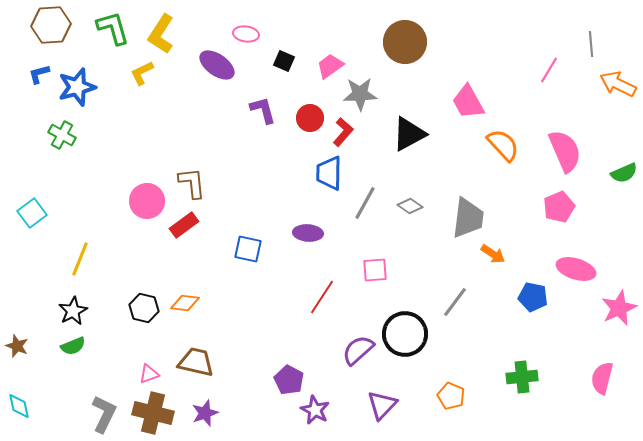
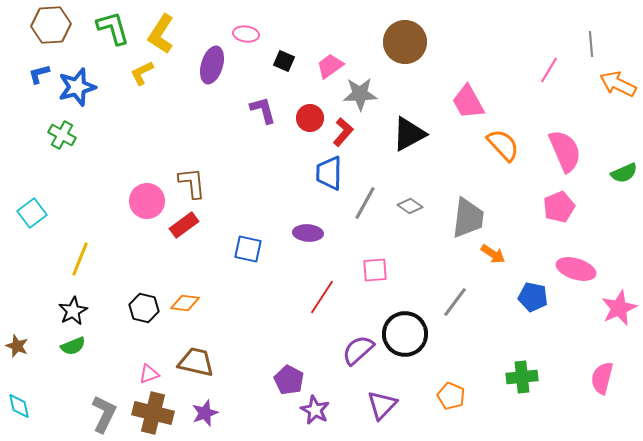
purple ellipse at (217, 65): moved 5 px left; rotated 72 degrees clockwise
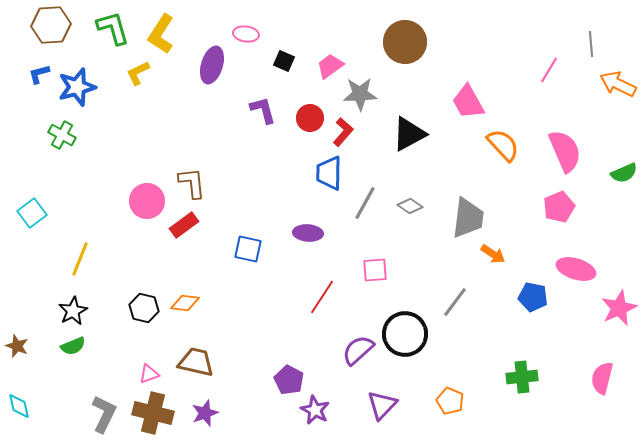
yellow L-shape at (142, 73): moved 4 px left
orange pentagon at (451, 396): moved 1 px left, 5 px down
